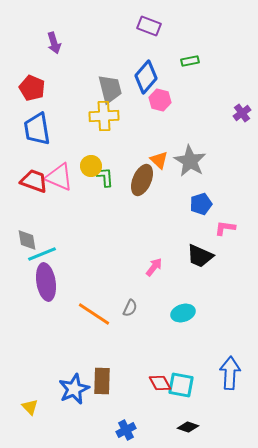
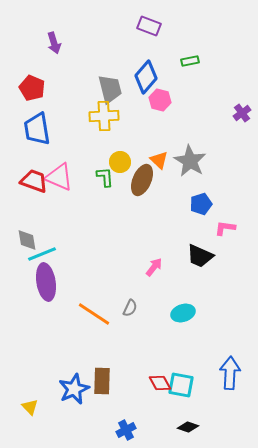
yellow circle: moved 29 px right, 4 px up
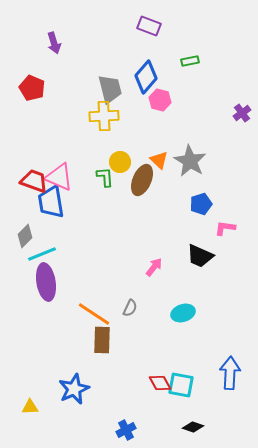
blue trapezoid: moved 14 px right, 73 px down
gray diamond: moved 2 px left, 4 px up; rotated 55 degrees clockwise
brown rectangle: moved 41 px up
yellow triangle: rotated 48 degrees counterclockwise
black diamond: moved 5 px right
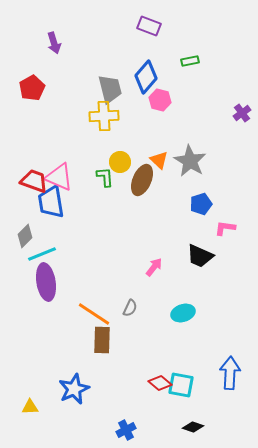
red pentagon: rotated 20 degrees clockwise
red diamond: rotated 20 degrees counterclockwise
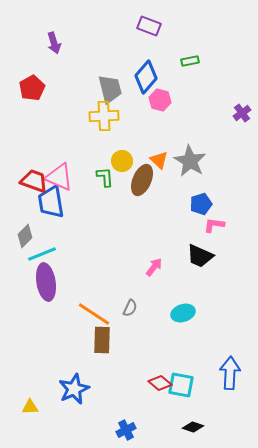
yellow circle: moved 2 px right, 1 px up
pink L-shape: moved 11 px left, 3 px up
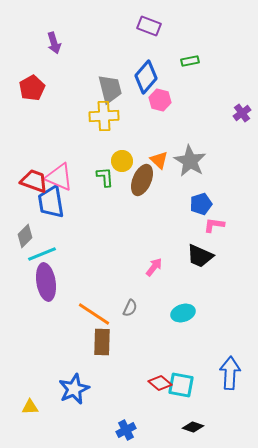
brown rectangle: moved 2 px down
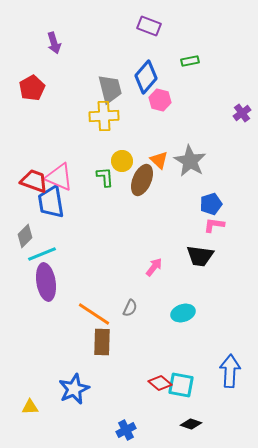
blue pentagon: moved 10 px right
black trapezoid: rotated 16 degrees counterclockwise
blue arrow: moved 2 px up
black diamond: moved 2 px left, 3 px up
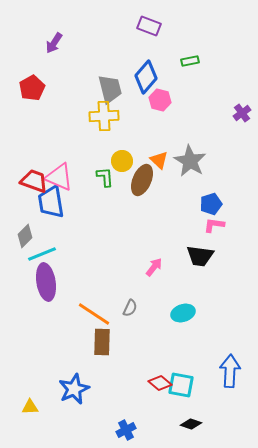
purple arrow: rotated 50 degrees clockwise
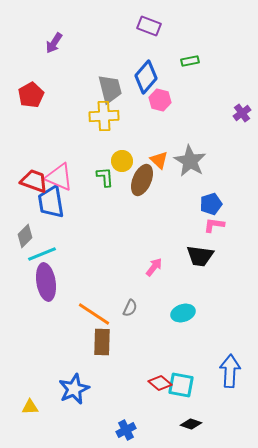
red pentagon: moved 1 px left, 7 px down
